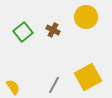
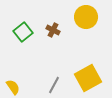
yellow square: moved 1 px down
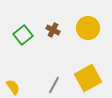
yellow circle: moved 2 px right, 11 px down
green square: moved 3 px down
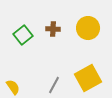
brown cross: moved 1 px up; rotated 24 degrees counterclockwise
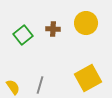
yellow circle: moved 2 px left, 5 px up
gray line: moved 14 px left; rotated 12 degrees counterclockwise
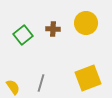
yellow square: rotated 8 degrees clockwise
gray line: moved 1 px right, 2 px up
